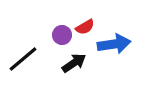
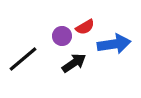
purple circle: moved 1 px down
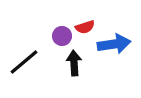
red semicircle: rotated 12 degrees clockwise
black line: moved 1 px right, 3 px down
black arrow: rotated 60 degrees counterclockwise
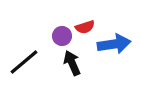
black arrow: moved 2 px left; rotated 20 degrees counterclockwise
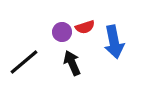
purple circle: moved 4 px up
blue arrow: moved 2 px up; rotated 88 degrees clockwise
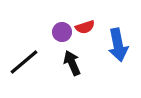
blue arrow: moved 4 px right, 3 px down
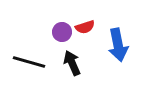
black line: moved 5 px right; rotated 56 degrees clockwise
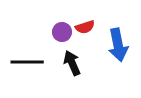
black line: moved 2 px left; rotated 16 degrees counterclockwise
